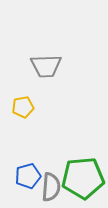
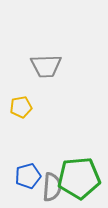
yellow pentagon: moved 2 px left
green pentagon: moved 4 px left
gray semicircle: moved 1 px right
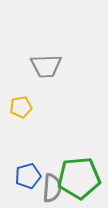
gray semicircle: moved 1 px down
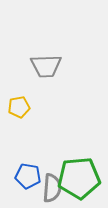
yellow pentagon: moved 2 px left
blue pentagon: rotated 25 degrees clockwise
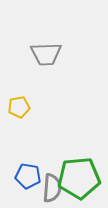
gray trapezoid: moved 12 px up
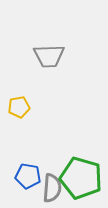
gray trapezoid: moved 3 px right, 2 px down
green pentagon: moved 2 px right; rotated 21 degrees clockwise
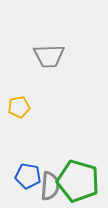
green pentagon: moved 3 px left, 3 px down
gray semicircle: moved 2 px left, 2 px up
